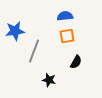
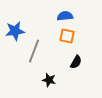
orange square: rotated 21 degrees clockwise
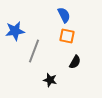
blue semicircle: moved 1 px left, 1 px up; rotated 70 degrees clockwise
black semicircle: moved 1 px left
black star: moved 1 px right
